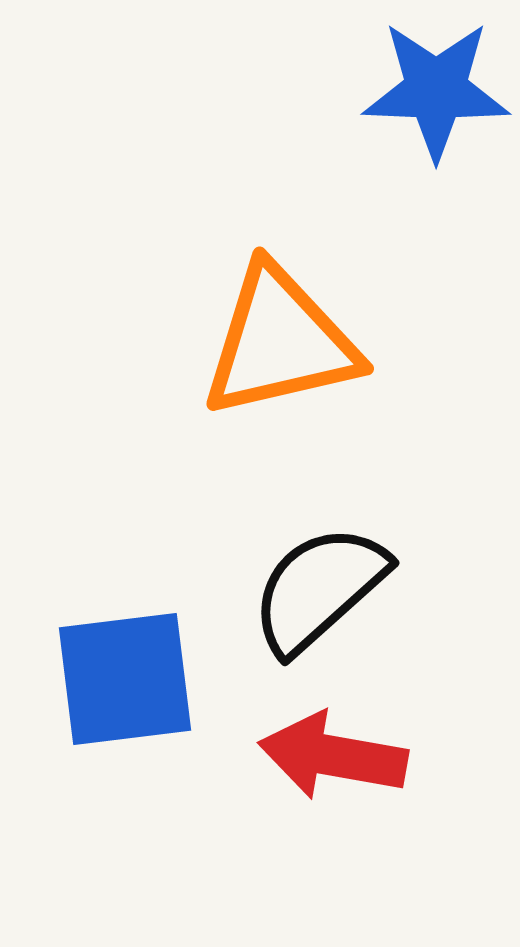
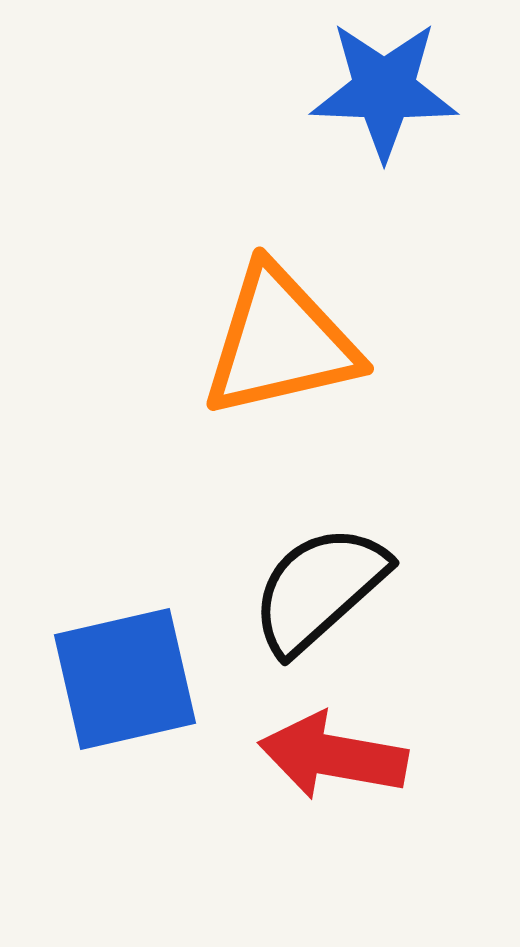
blue star: moved 52 px left
blue square: rotated 6 degrees counterclockwise
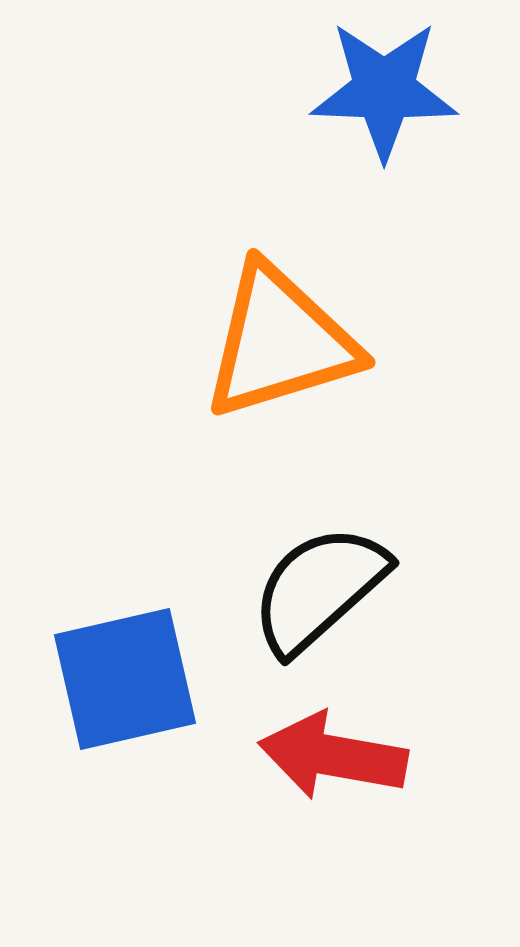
orange triangle: rotated 4 degrees counterclockwise
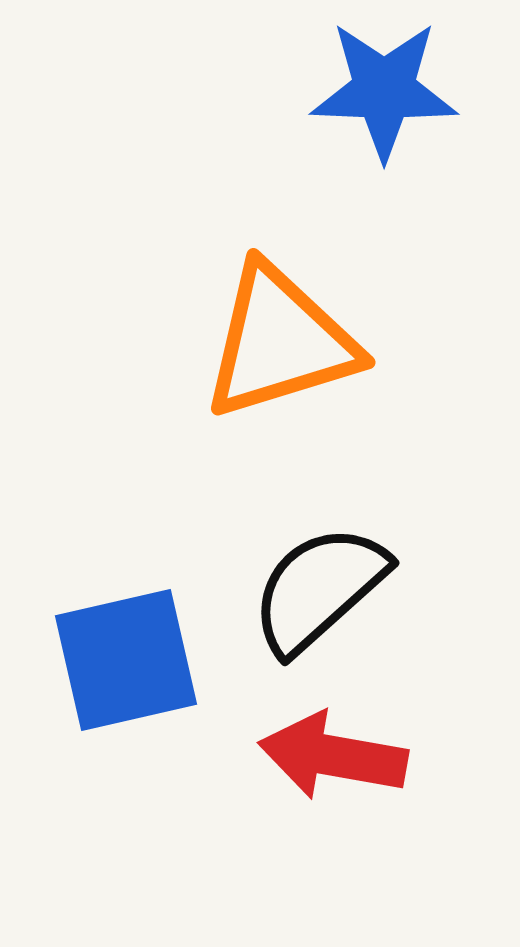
blue square: moved 1 px right, 19 px up
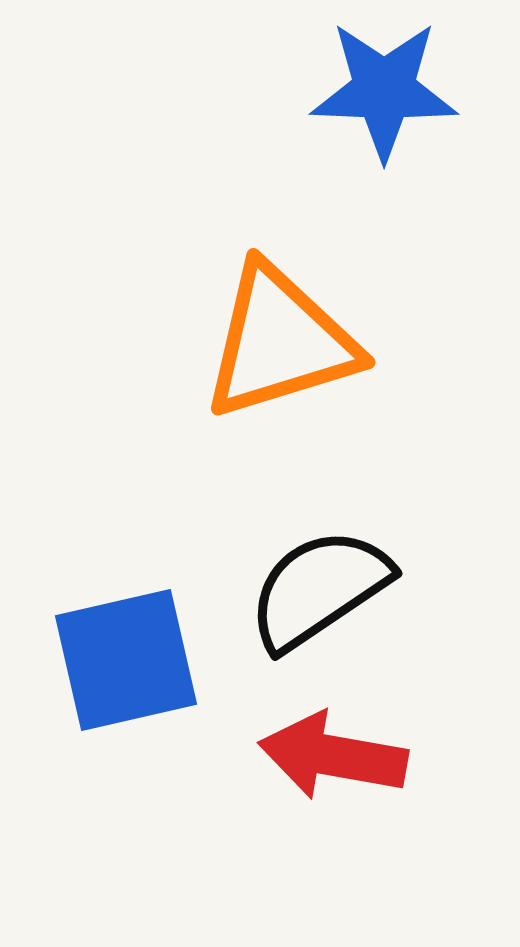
black semicircle: rotated 8 degrees clockwise
